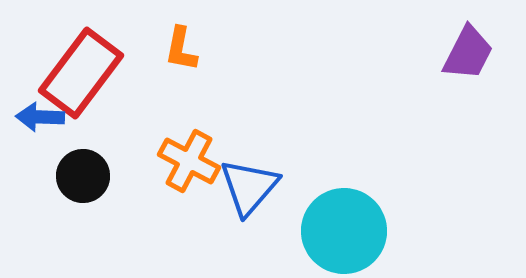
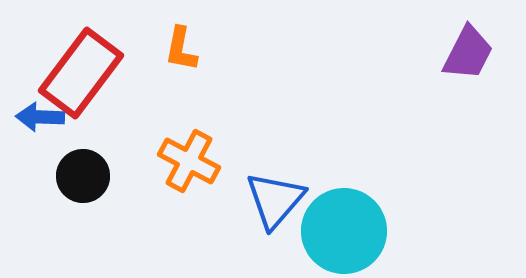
blue triangle: moved 26 px right, 13 px down
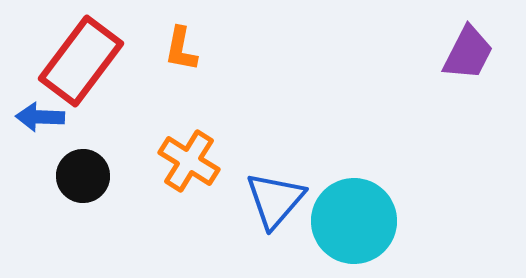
red rectangle: moved 12 px up
orange cross: rotated 4 degrees clockwise
cyan circle: moved 10 px right, 10 px up
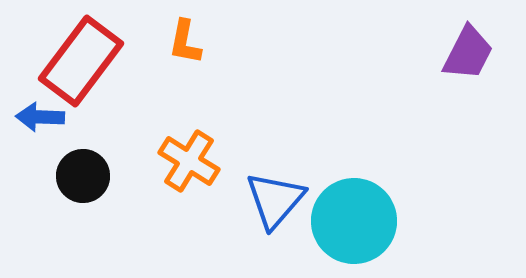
orange L-shape: moved 4 px right, 7 px up
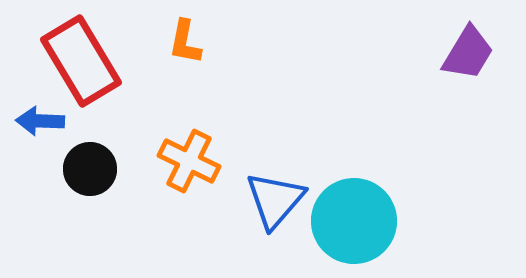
purple trapezoid: rotated 4 degrees clockwise
red rectangle: rotated 68 degrees counterclockwise
blue arrow: moved 4 px down
orange cross: rotated 6 degrees counterclockwise
black circle: moved 7 px right, 7 px up
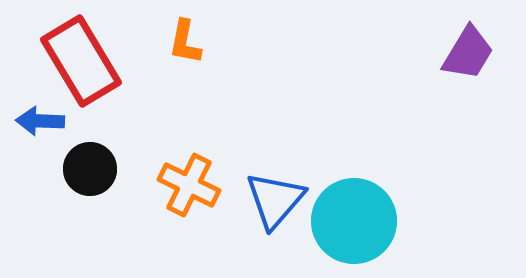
orange cross: moved 24 px down
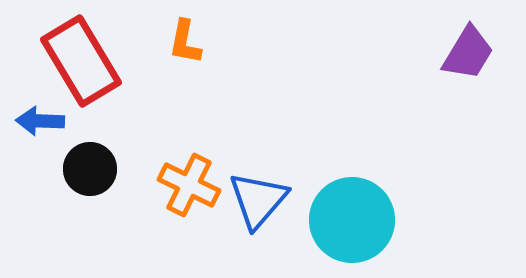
blue triangle: moved 17 px left
cyan circle: moved 2 px left, 1 px up
